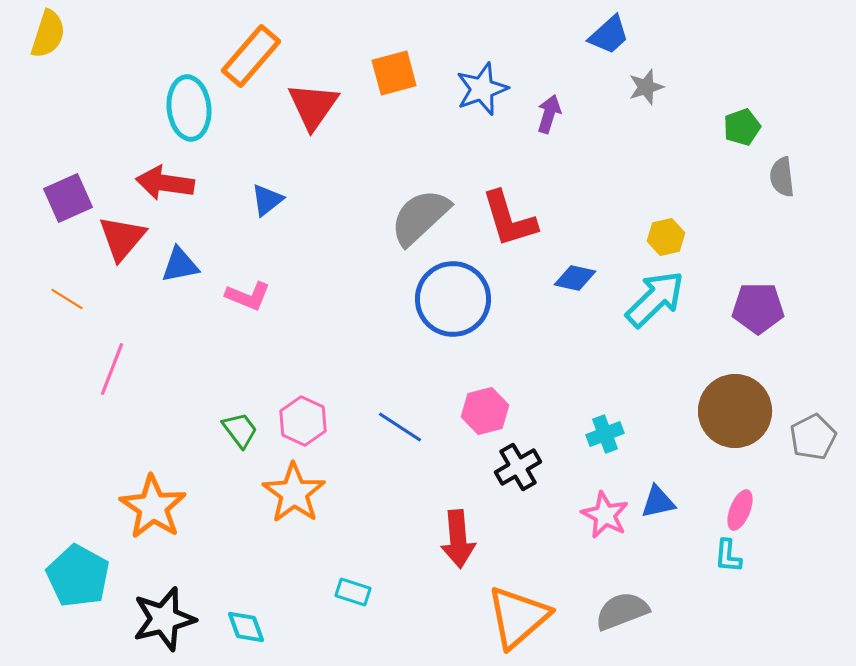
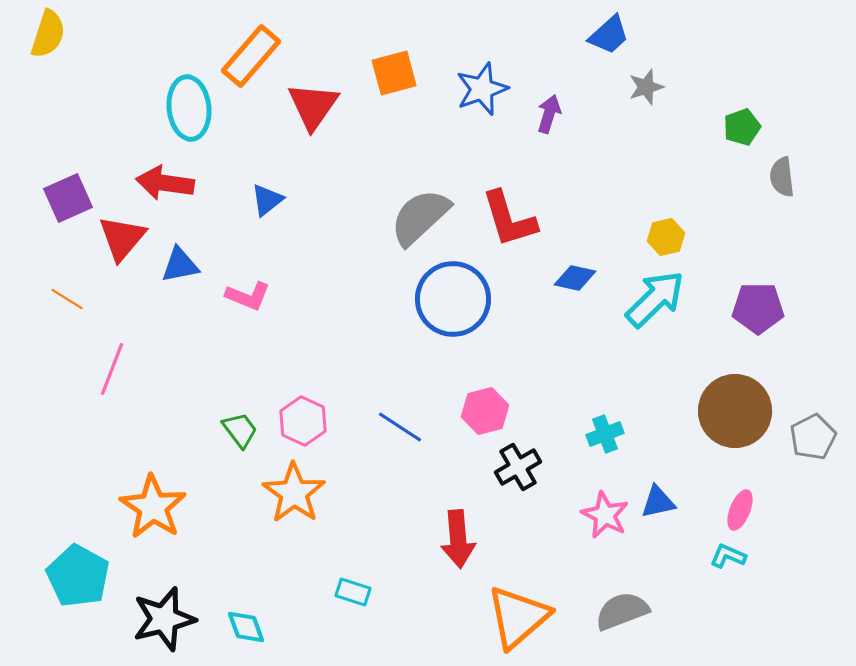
cyan L-shape at (728, 556): rotated 108 degrees clockwise
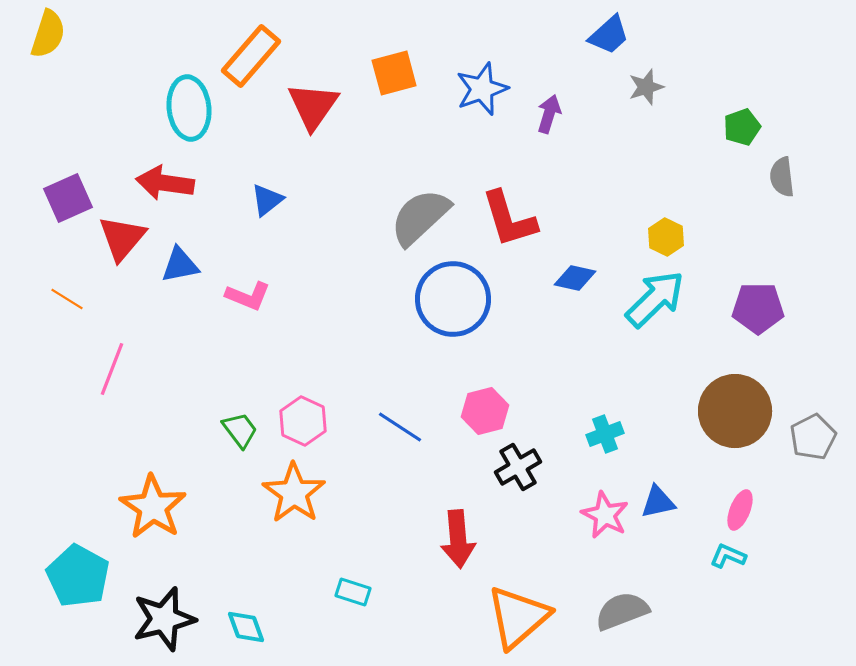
yellow hexagon at (666, 237): rotated 21 degrees counterclockwise
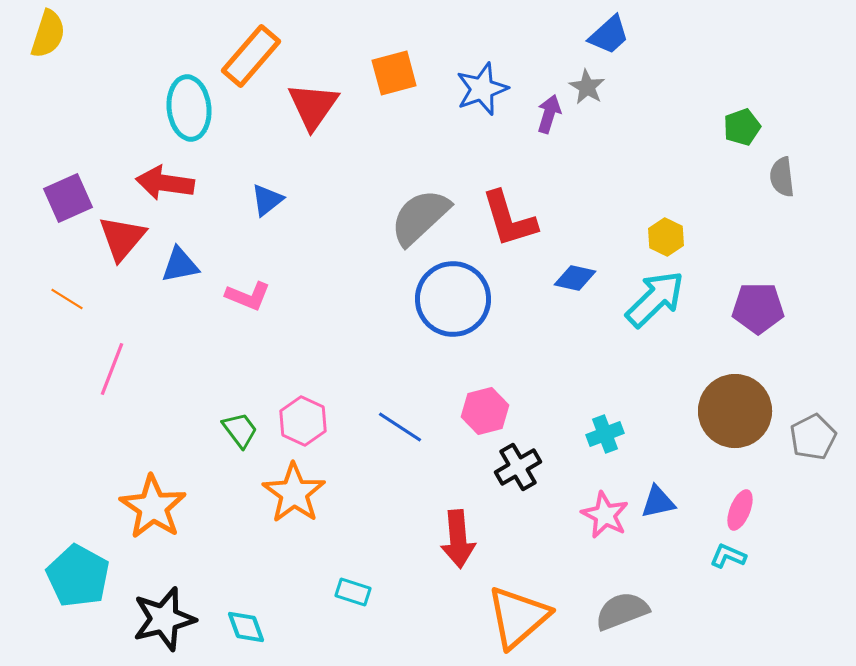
gray star at (646, 87): moved 59 px left; rotated 24 degrees counterclockwise
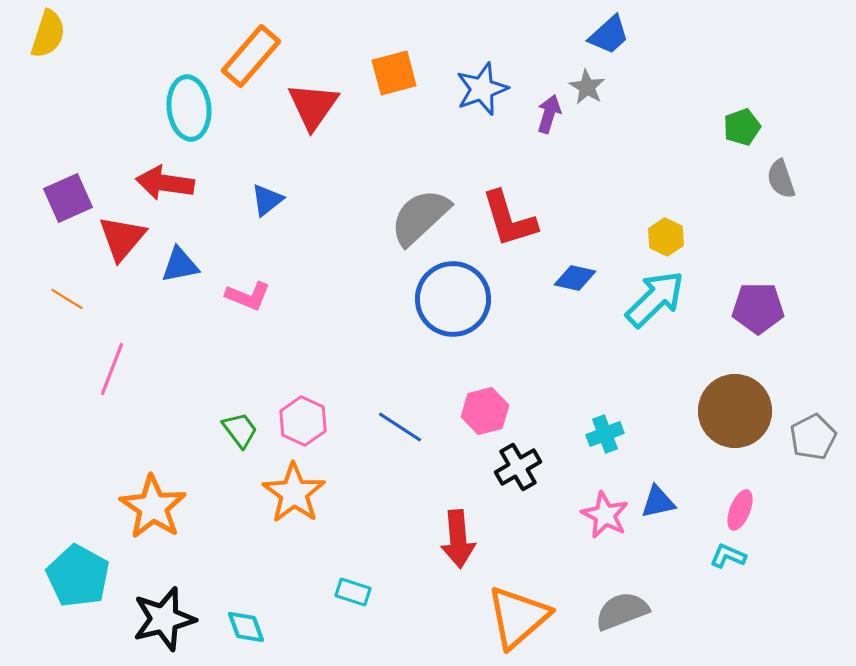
gray semicircle at (782, 177): moved 1 px left, 2 px down; rotated 12 degrees counterclockwise
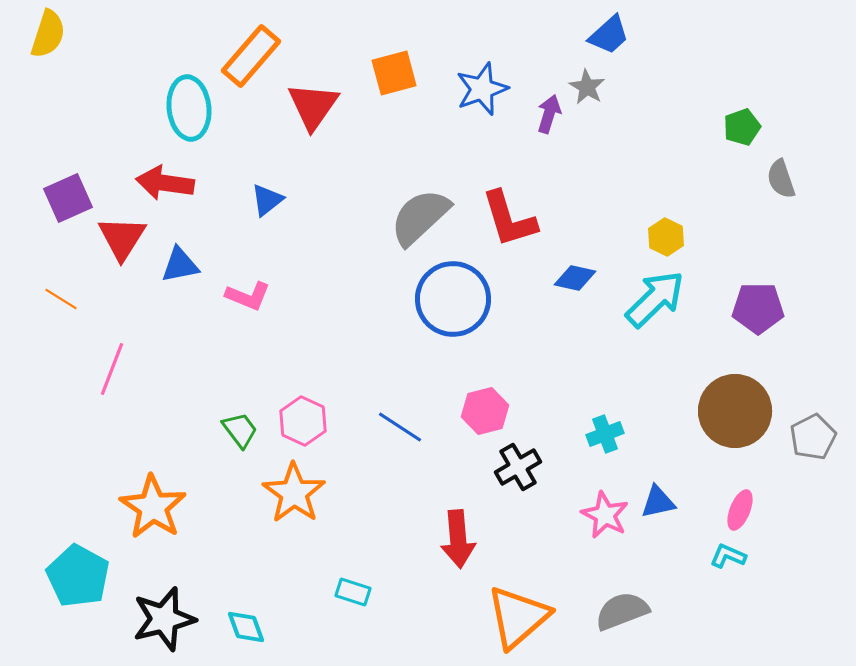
red triangle at (122, 238): rotated 8 degrees counterclockwise
orange line at (67, 299): moved 6 px left
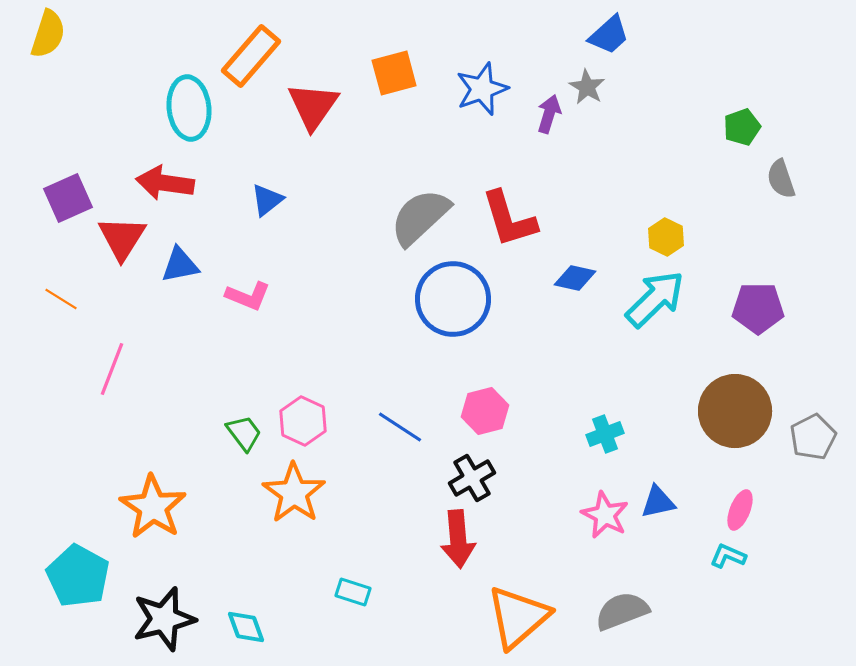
green trapezoid at (240, 430): moved 4 px right, 3 px down
black cross at (518, 467): moved 46 px left, 11 px down
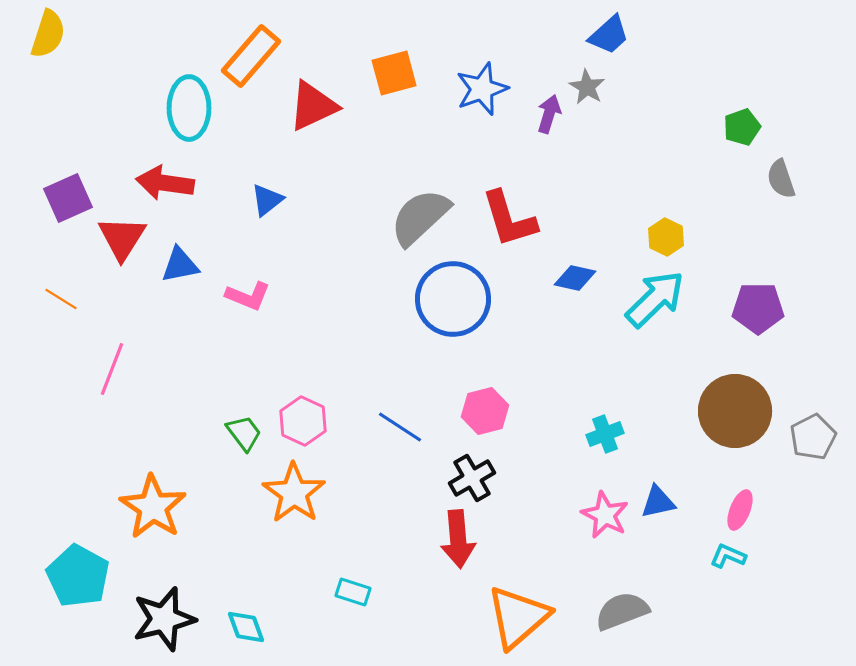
red triangle at (313, 106): rotated 30 degrees clockwise
cyan ellipse at (189, 108): rotated 6 degrees clockwise
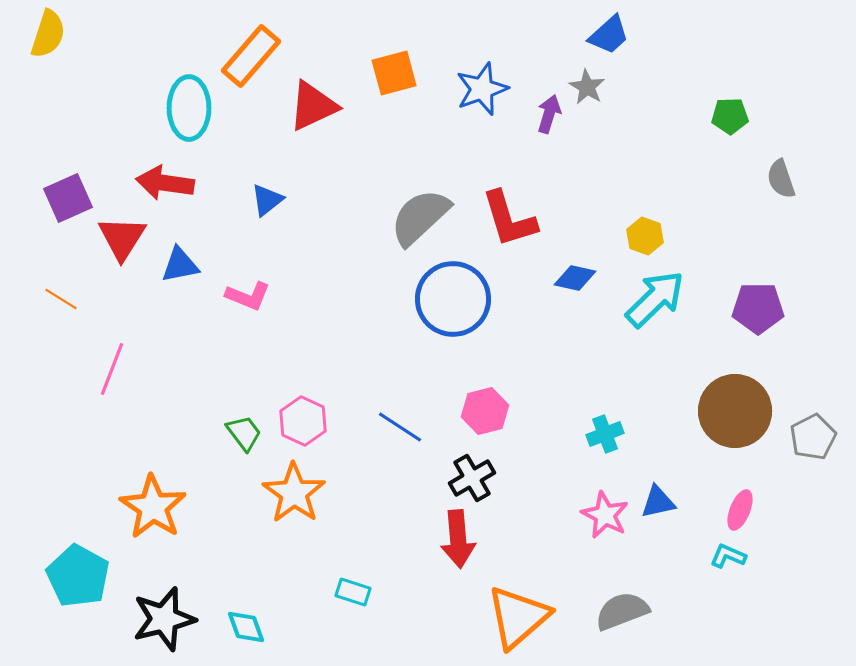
green pentagon at (742, 127): moved 12 px left, 11 px up; rotated 18 degrees clockwise
yellow hexagon at (666, 237): moved 21 px left, 1 px up; rotated 6 degrees counterclockwise
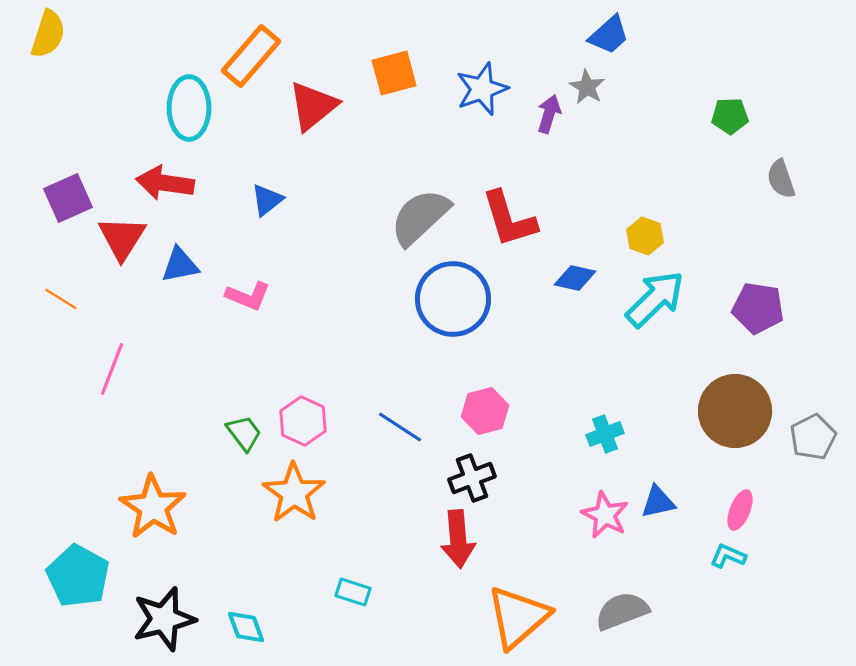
red triangle at (313, 106): rotated 14 degrees counterclockwise
purple pentagon at (758, 308): rotated 9 degrees clockwise
black cross at (472, 478): rotated 9 degrees clockwise
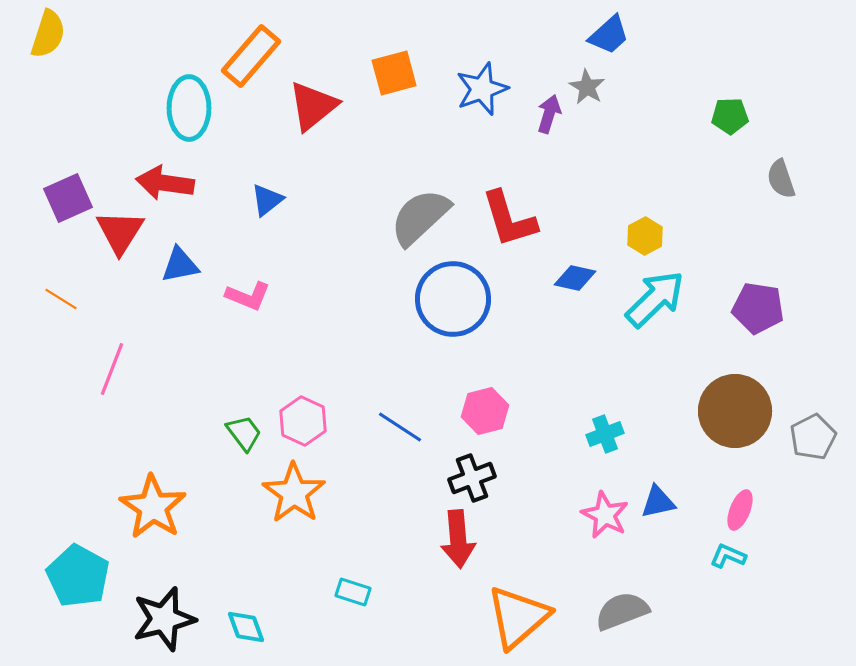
yellow hexagon at (645, 236): rotated 12 degrees clockwise
red triangle at (122, 238): moved 2 px left, 6 px up
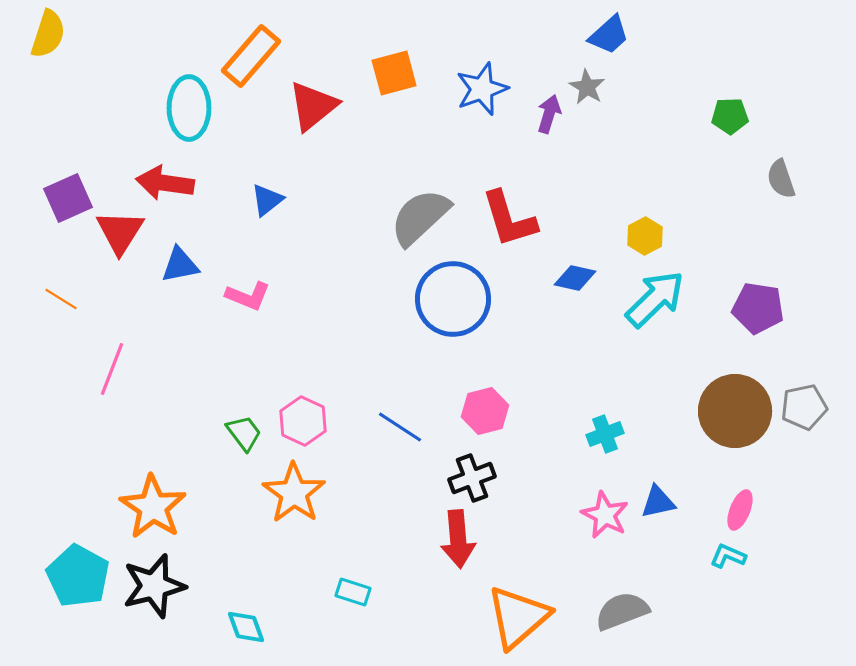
gray pentagon at (813, 437): moved 9 px left, 30 px up; rotated 15 degrees clockwise
black star at (164, 619): moved 10 px left, 33 px up
